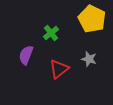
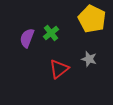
purple semicircle: moved 1 px right, 17 px up
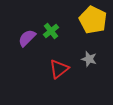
yellow pentagon: moved 1 px right, 1 px down
green cross: moved 2 px up
purple semicircle: rotated 24 degrees clockwise
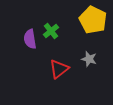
purple semicircle: moved 3 px right, 1 px down; rotated 54 degrees counterclockwise
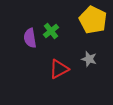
purple semicircle: moved 1 px up
red triangle: rotated 10 degrees clockwise
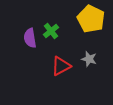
yellow pentagon: moved 2 px left, 1 px up
red triangle: moved 2 px right, 3 px up
